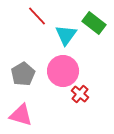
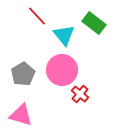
cyan triangle: moved 2 px left; rotated 15 degrees counterclockwise
pink circle: moved 1 px left, 1 px up
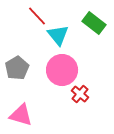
cyan triangle: moved 6 px left
gray pentagon: moved 6 px left, 6 px up
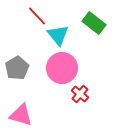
pink circle: moved 2 px up
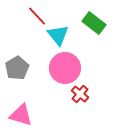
pink circle: moved 3 px right
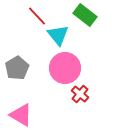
green rectangle: moved 9 px left, 8 px up
pink triangle: rotated 15 degrees clockwise
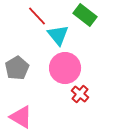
pink triangle: moved 2 px down
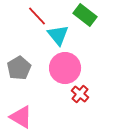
gray pentagon: moved 2 px right
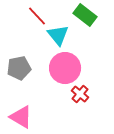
gray pentagon: rotated 20 degrees clockwise
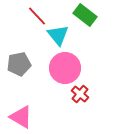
gray pentagon: moved 4 px up
